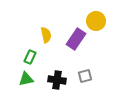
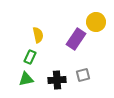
yellow circle: moved 1 px down
yellow semicircle: moved 8 px left
gray square: moved 2 px left, 1 px up
black cross: rotated 12 degrees counterclockwise
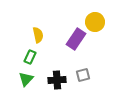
yellow circle: moved 1 px left
green triangle: rotated 35 degrees counterclockwise
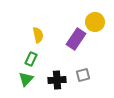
green rectangle: moved 1 px right, 2 px down
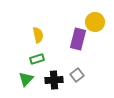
purple rectangle: moved 2 px right; rotated 20 degrees counterclockwise
green rectangle: moved 6 px right; rotated 48 degrees clockwise
gray square: moved 6 px left; rotated 24 degrees counterclockwise
black cross: moved 3 px left
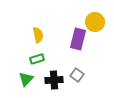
gray square: rotated 16 degrees counterclockwise
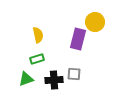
gray square: moved 3 px left, 1 px up; rotated 32 degrees counterclockwise
green triangle: rotated 28 degrees clockwise
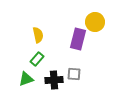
green rectangle: rotated 32 degrees counterclockwise
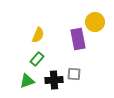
yellow semicircle: rotated 35 degrees clockwise
purple rectangle: rotated 25 degrees counterclockwise
green triangle: moved 1 px right, 2 px down
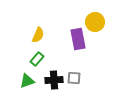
gray square: moved 4 px down
